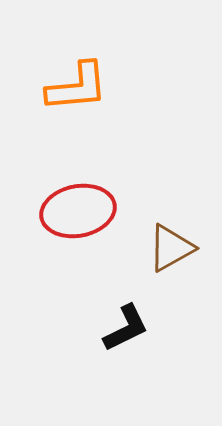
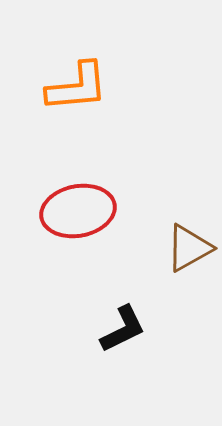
brown triangle: moved 18 px right
black L-shape: moved 3 px left, 1 px down
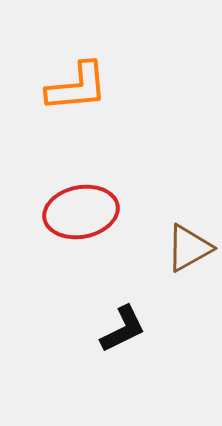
red ellipse: moved 3 px right, 1 px down
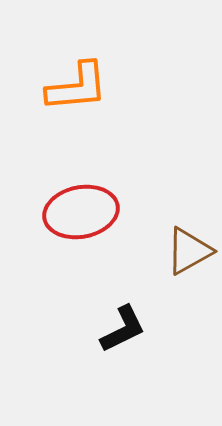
brown triangle: moved 3 px down
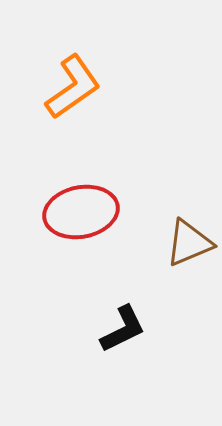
orange L-shape: moved 4 px left; rotated 30 degrees counterclockwise
brown triangle: moved 8 px up; rotated 6 degrees clockwise
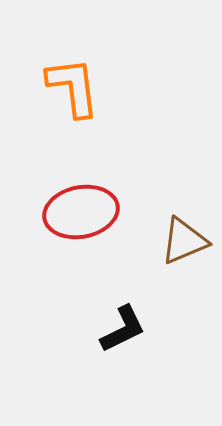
orange L-shape: rotated 62 degrees counterclockwise
brown triangle: moved 5 px left, 2 px up
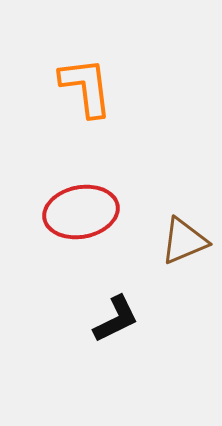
orange L-shape: moved 13 px right
black L-shape: moved 7 px left, 10 px up
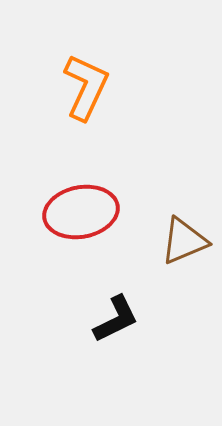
orange L-shape: rotated 32 degrees clockwise
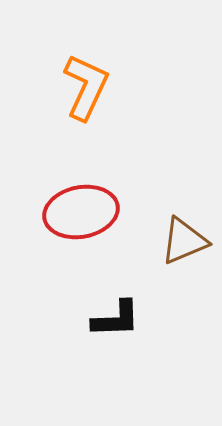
black L-shape: rotated 24 degrees clockwise
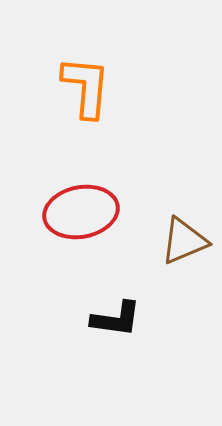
orange L-shape: rotated 20 degrees counterclockwise
black L-shape: rotated 10 degrees clockwise
